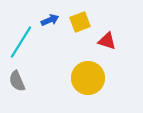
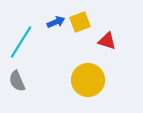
blue arrow: moved 6 px right, 2 px down
yellow circle: moved 2 px down
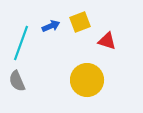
blue arrow: moved 5 px left, 4 px down
cyan line: moved 1 px down; rotated 12 degrees counterclockwise
yellow circle: moved 1 px left
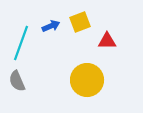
red triangle: rotated 18 degrees counterclockwise
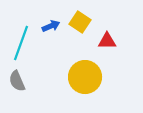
yellow square: rotated 35 degrees counterclockwise
yellow circle: moved 2 px left, 3 px up
